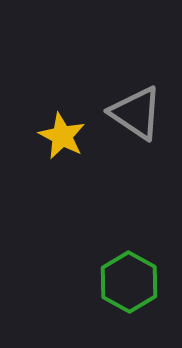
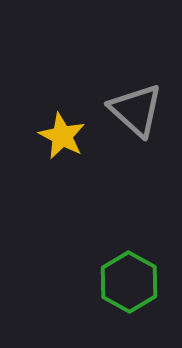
gray triangle: moved 3 px up; rotated 8 degrees clockwise
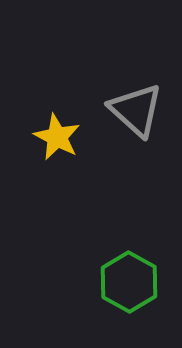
yellow star: moved 5 px left, 1 px down
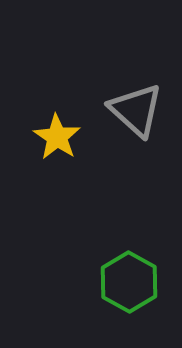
yellow star: rotated 6 degrees clockwise
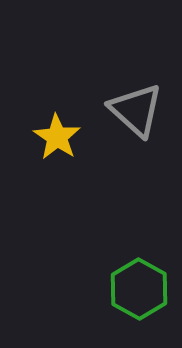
green hexagon: moved 10 px right, 7 px down
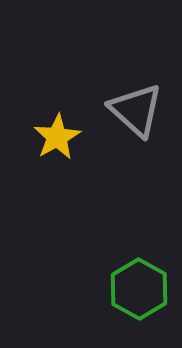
yellow star: rotated 9 degrees clockwise
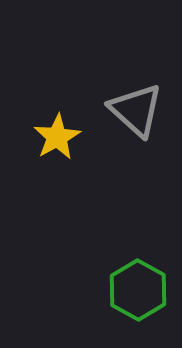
green hexagon: moved 1 px left, 1 px down
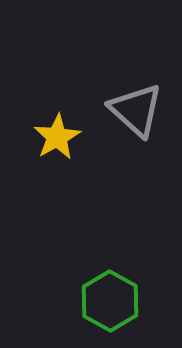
green hexagon: moved 28 px left, 11 px down
